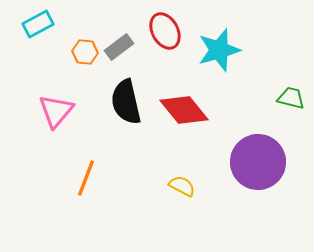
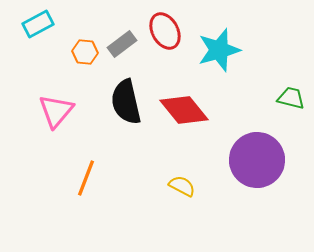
gray rectangle: moved 3 px right, 3 px up
purple circle: moved 1 px left, 2 px up
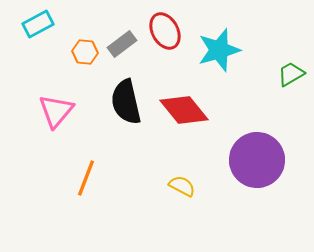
green trapezoid: moved 24 px up; rotated 44 degrees counterclockwise
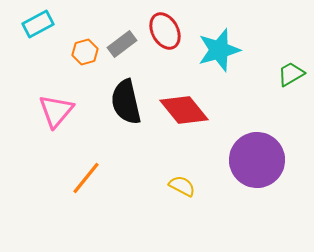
orange hexagon: rotated 20 degrees counterclockwise
orange line: rotated 18 degrees clockwise
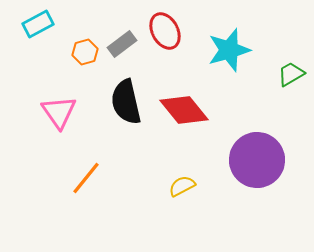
cyan star: moved 10 px right
pink triangle: moved 3 px right, 1 px down; rotated 15 degrees counterclockwise
yellow semicircle: rotated 56 degrees counterclockwise
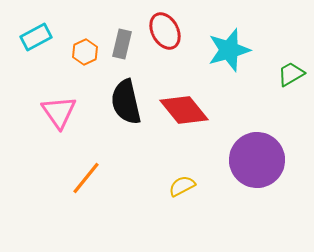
cyan rectangle: moved 2 px left, 13 px down
gray rectangle: rotated 40 degrees counterclockwise
orange hexagon: rotated 10 degrees counterclockwise
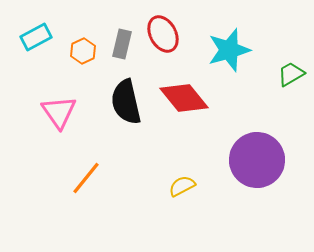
red ellipse: moved 2 px left, 3 px down
orange hexagon: moved 2 px left, 1 px up
red diamond: moved 12 px up
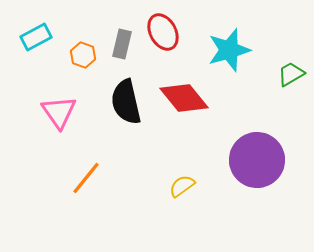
red ellipse: moved 2 px up
orange hexagon: moved 4 px down; rotated 15 degrees counterclockwise
yellow semicircle: rotated 8 degrees counterclockwise
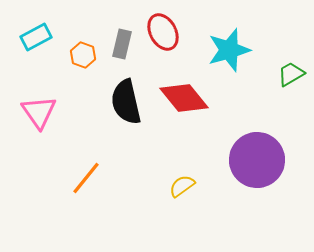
pink triangle: moved 20 px left
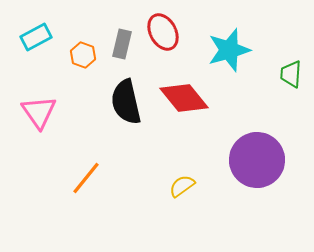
green trapezoid: rotated 56 degrees counterclockwise
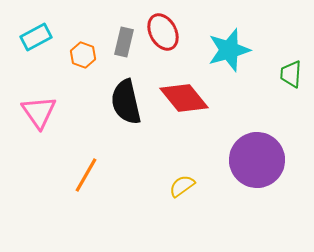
gray rectangle: moved 2 px right, 2 px up
orange line: moved 3 px up; rotated 9 degrees counterclockwise
